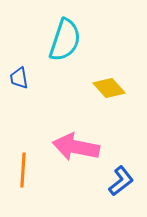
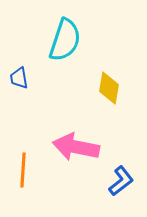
yellow diamond: rotated 52 degrees clockwise
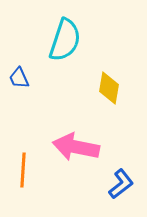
blue trapezoid: rotated 15 degrees counterclockwise
blue L-shape: moved 3 px down
